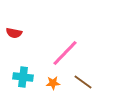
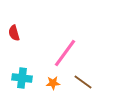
red semicircle: rotated 63 degrees clockwise
pink line: rotated 8 degrees counterclockwise
cyan cross: moved 1 px left, 1 px down
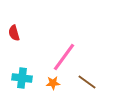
pink line: moved 1 px left, 4 px down
brown line: moved 4 px right
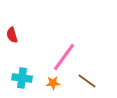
red semicircle: moved 2 px left, 2 px down
brown line: moved 1 px up
